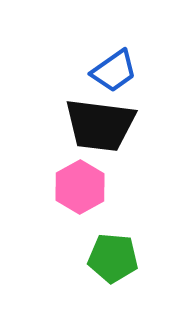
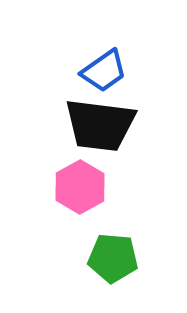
blue trapezoid: moved 10 px left
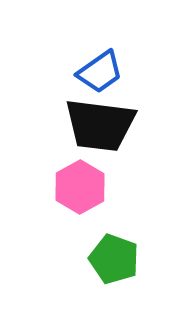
blue trapezoid: moved 4 px left, 1 px down
green pentagon: moved 1 px right, 1 px down; rotated 15 degrees clockwise
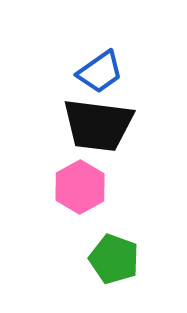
black trapezoid: moved 2 px left
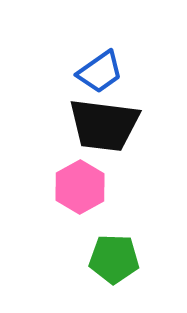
black trapezoid: moved 6 px right
green pentagon: rotated 18 degrees counterclockwise
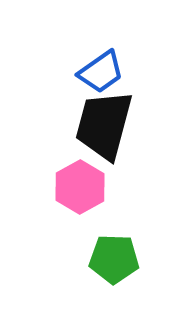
blue trapezoid: moved 1 px right
black trapezoid: rotated 98 degrees clockwise
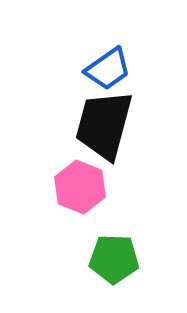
blue trapezoid: moved 7 px right, 3 px up
pink hexagon: rotated 9 degrees counterclockwise
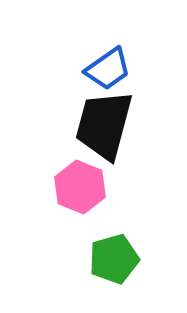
green pentagon: rotated 18 degrees counterclockwise
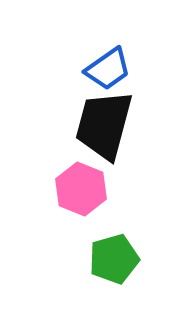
pink hexagon: moved 1 px right, 2 px down
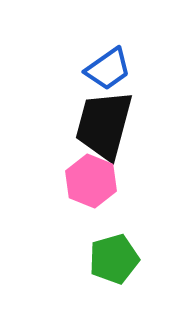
pink hexagon: moved 10 px right, 8 px up
